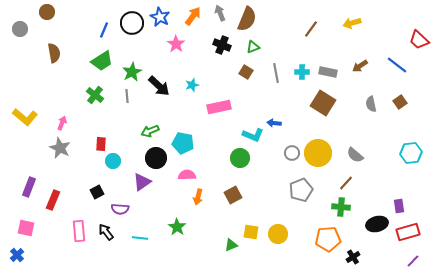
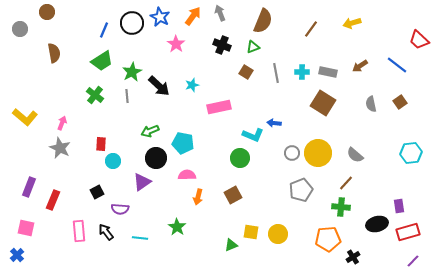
brown semicircle at (247, 19): moved 16 px right, 2 px down
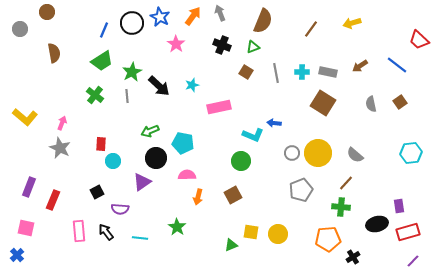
green circle at (240, 158): moved 1 px right, 3 px down
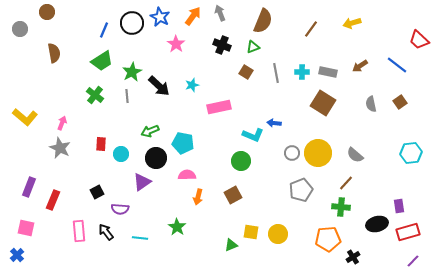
cyan circle at (113, 161): moved 8 px right, 7 px up
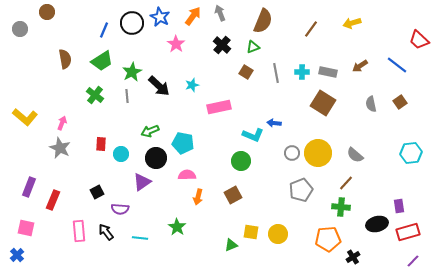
black cross at (222, 45): rotated 18 degrees clockwise
brown semicircle at (54, 53): moved 11 px right, 6 px down
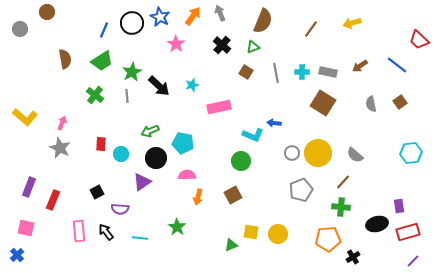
brown line at (346, 183): moved 3 px left, 1 px up
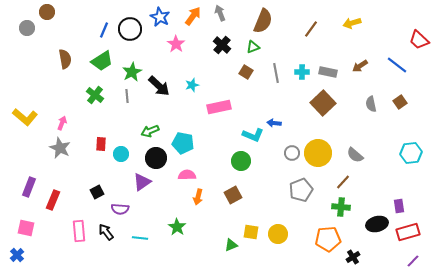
black circle at (132, 23): moved 2 px left, 6 px down
gray circle at (20, 29): moved 7 px right, 1 px up
brown square at (323, 103): rotated 15 degrees clockwise
